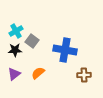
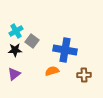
orange semicircle: moved 14 px right, 2 px up; rotated 24 degrees clockwise
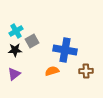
gray square: rotated 24 degrees clockwise
brown cross: moved 2 px right, 4 px up
